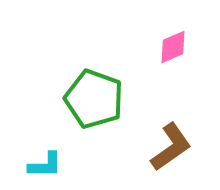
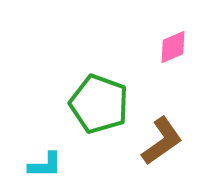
green pentagon: moved 5 px right, 5 px down
brown L-shape: moved 9 px left, 6 px up
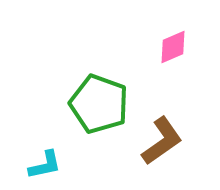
cyan L-shape: rotated 12 degrees counterclockwise
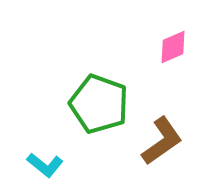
cyan L-shape: rotated 51 degrees clockwise
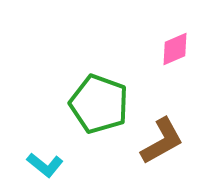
pink diamond: moved 2 px right, 2 px down
brown L-shape: rotated 6 degrees clockwise
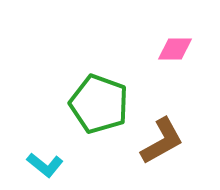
pink diamond: rotated 24 degrees clockwise
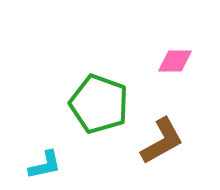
pink diamond: moved 12 px down
cyan L-shape: rotated 51 degrees counterclockwise
